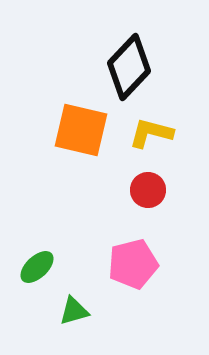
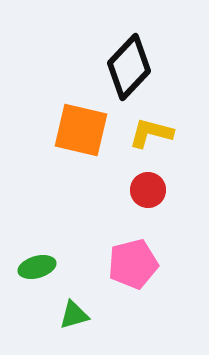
green ellipse: rotated 27 degrees clockwise
green triangle: moved 4 px down
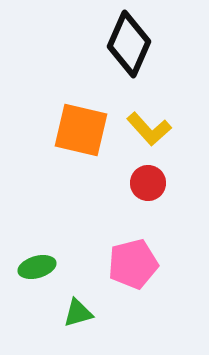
black diamond: moved 23 px up; rotated 20 degrees counterclockwise
yellow L-shape: moved 2 px left, 4 px up; rotated 147 degrees counterclockwise
red circle: moved 7 px up
green triangle: moved 4 px right, 2 px up
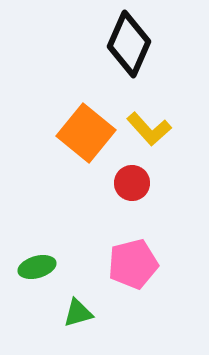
orange square: moved 5 px right, 3 px down; rotated 26 degrees clockwise
red circle: moved 16 px left
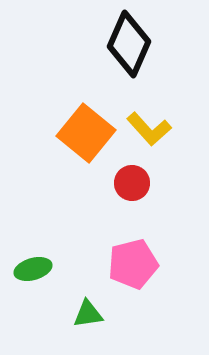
green ellipse: moved 4 px left, 2 px down
green triangle: moved 10 px right, 1 px down; rotated 8 degrees clockwise
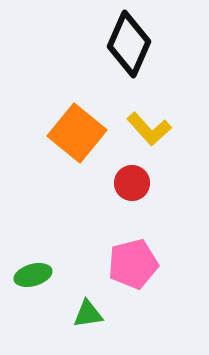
orange square: moved 9 px left
green ellipse: moved 6 px down
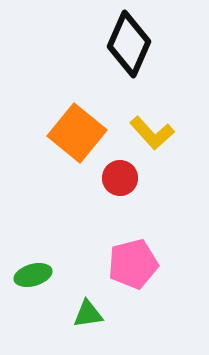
yellow L-shape: moved 3 px right, 4 px down
red circle: moved 12 px left, 5 px up
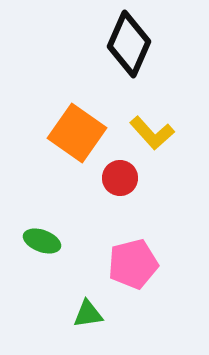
orange square: rotated 4 degrees counterclockwise
green ellipse: moved 9 px right, 34 px up; rotated 36 degrees clockwise
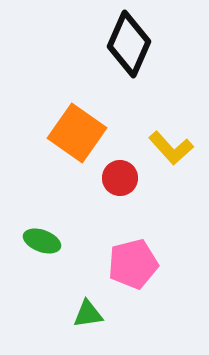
yellow L-shape: moved 19 px right, 15 px down
